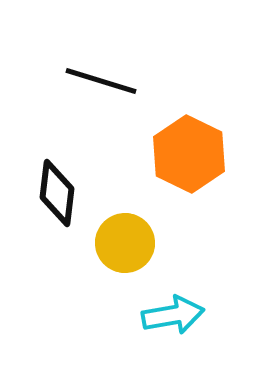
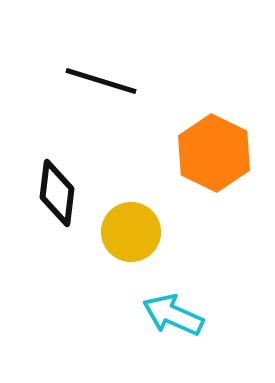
orange hexagon: moved 25 px right, 1 px up
yellow circle: moved 6 px right, 11 px up
cyan arrow: rotated 146 degrees counterclockwise
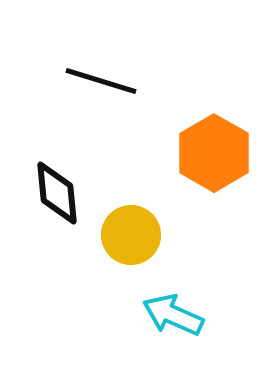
orange hexagon: rotated 4 degrees clockwise
black diamond: rotated 12 degrees counterclockwise
yellow circle: moved 3 px down
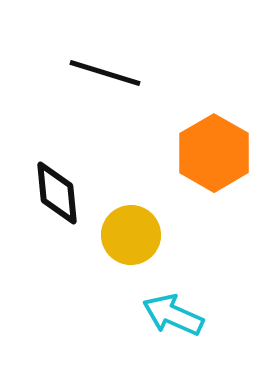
black line: moved 4 px right, 8 px up
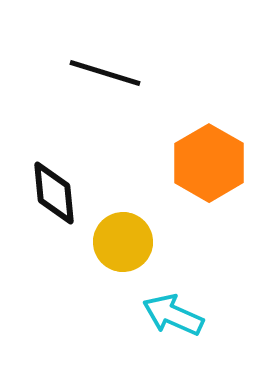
orange hexagon: moved 5 px left, 10 px down
black diamond: moved 3 px left
yellow circle: moved 8 px left, 7 px down
